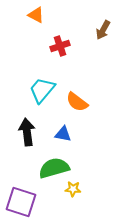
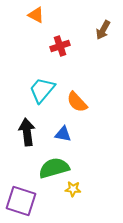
orange semicircle: rotated 10 degrees clockwise
purple square: moved 1 px up
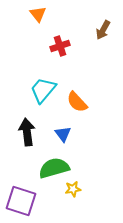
orange triangle: moved 2 px right, 1 px up; rotated 24 degrees clockwise
cyan trapezoid: moved 1 px right
blue triangle: rotated 42 degrees clockwise
yellow star: rotated 14 degrees counterclockwise
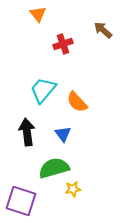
brown arrow: rotated 102 degrees clockwise
red cross: moved 3 px right, 2 px up
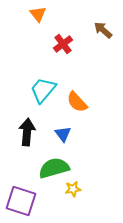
red cross: rotated 18 degrees counterclockwise
black arrow: rotated 12 degrees clockwise
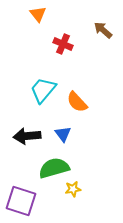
red cross: rotated 30 degrees counterclockwise
black arrow: moved 4 px down; rotated 100 degrees counterclockwise
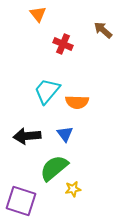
cyan trapezoid: moved 4 px right, 1 px down
orange semicircle: rotated 45 degrees counterclockwise
blue triangle: moved 2 px right
green semicircle: rotated 24 degrees counterclockwise
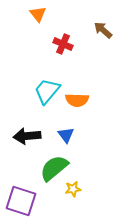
orange semicircle: moved 2 px up
blue triangle: moved 1 px right, 1 px down
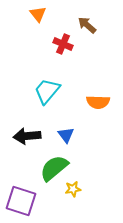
brown arrow: moved 16 px left, 5 px up
orange semicircle: moved 21 px right, 2 px down
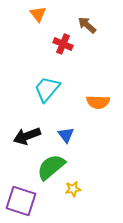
cyan trapezoid: moved 2 px up
black arrow: rotated 16 degrees counterclockwise
green semicircle: moved 3 px left, 1 px up
